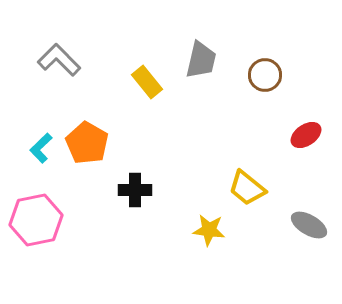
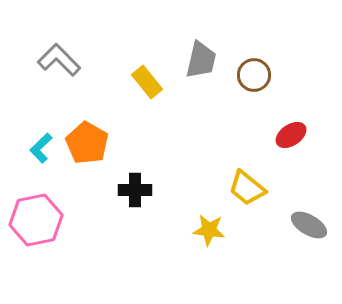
brown circle: moved 11 px left
red ellipse: moved 15 px left
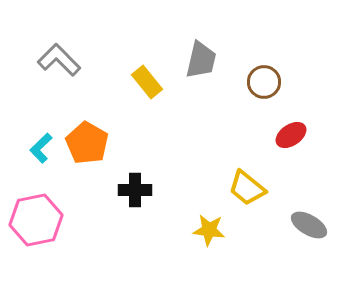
brown circle: moved 10 px right, 7 px down
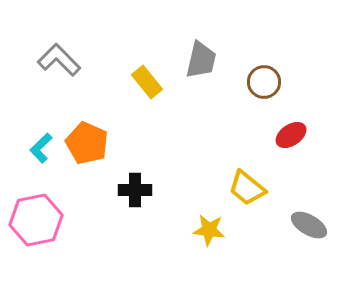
orange pentagon: rotated 6 degrees counterclockwise
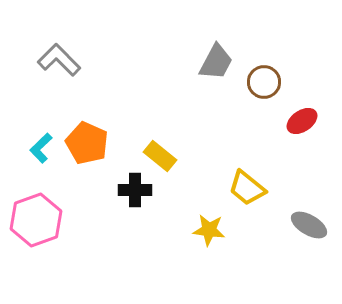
gray trapezoid: moved 15 px right, 2 px down; rotated 15 degrees clockwise
yellow rectangle: moved 13 px right, 74 px down; rotated 12 degrees counterclockwise
red ellipse: moved 11 px right, 14 px up
pink hexagon: rotated 9 degrees counterclockwise
